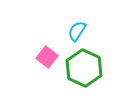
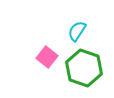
green hexagon: rotated 6 degrees counterclockwise
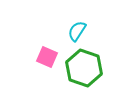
pink square: rotated 15 degrees counterclockwise
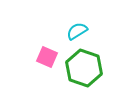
cyan semicircle: rotated 25 degrees clockwise
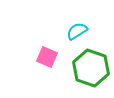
green hexagon: moved 7 px right
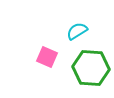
green hexagon: rotated 15 degrees counterclockwise
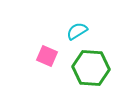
pink square: moved 1 px up
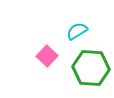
pink square: rotated 20 degrees clockwise
